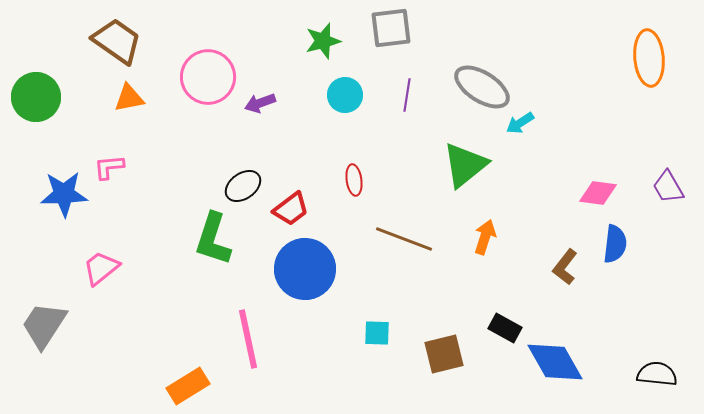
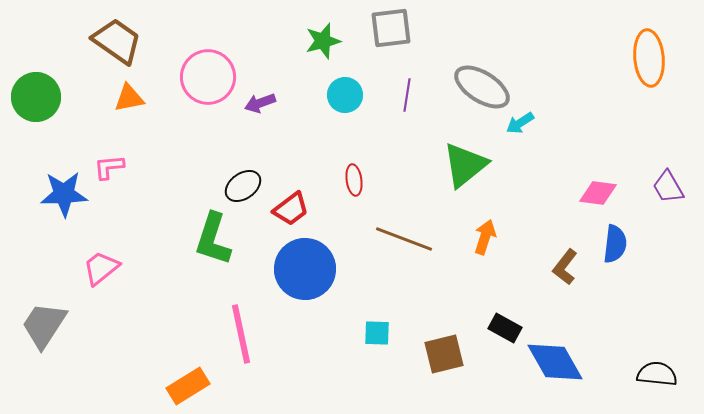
pink line: moved 7 px left, 5 px up
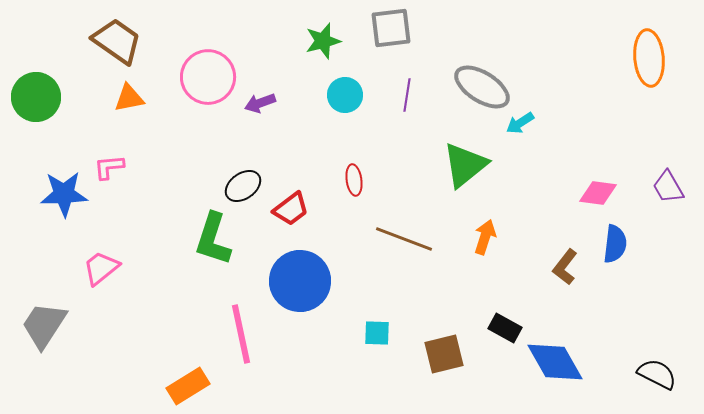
blue circle: moved 5 px left, 12 px down
black semicircle: rotated 21 degrees clockwise
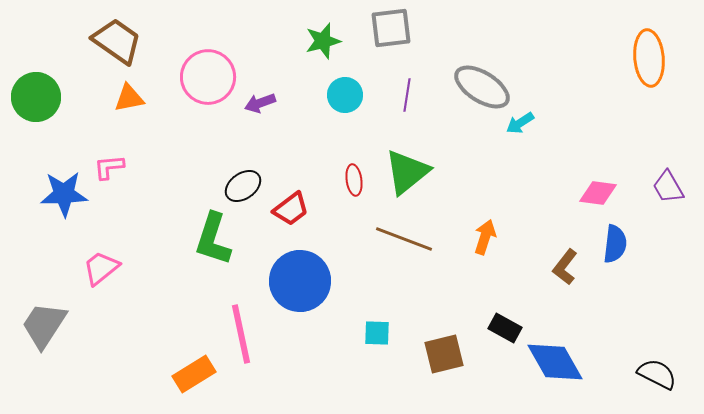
green triangle: moved 58 px left, 7 px down
orange rectangle: moved 6 px right, 12 px up
